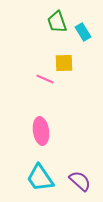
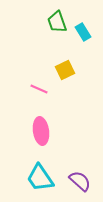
yellow square: moved 1 px right, 7 px down; rotated 24 degrees counterclockwise
pink line: moved 6 px left, 10 px down
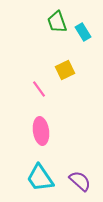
pink line: rotated 30 degrees clockwise
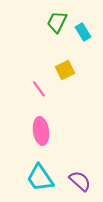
green trapezoid: rotated 45 degrees clockwise
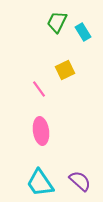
cyan trapezoid: moved 5 px down
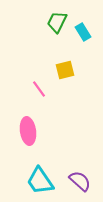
yellow square: rotated 12 degrees clockwise
pink ellipse: moved 13 px left
cyan trapezoid: moved 2 px up
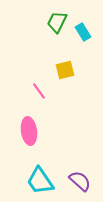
pink line: moved 2 px down
pink ellipse: moved 1 px right
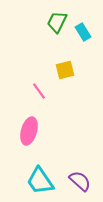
pink ellipse: rotated 24 degrees clockwise
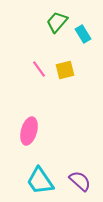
green trapezoid: rotated 15 degrees clockwise
cyan rectangle: moved 2 px down
pink line: moved 22 px up
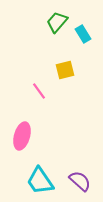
pink line: moved 22 px down
pink ellipse: moved 7 px left, 5 px down
